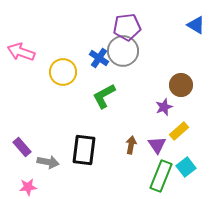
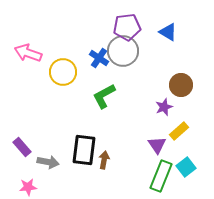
blue triangle: moved 28 px left, 7 px down
pink arrow: moved 7 px right, 1 px down
brown arrow: moved 27 px left, 15 px down
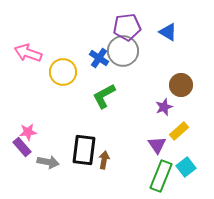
pink star: moved 55 px up
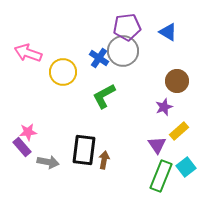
brown circle: moved 4 px left, 4 px up
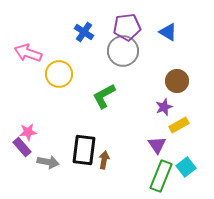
blue cross: moved 15 px left, 26 px up
yellow circle: moved 4 px left, 2 px down
yellow rectangle: moved 6 px up; rotated 12 degrees clockwise
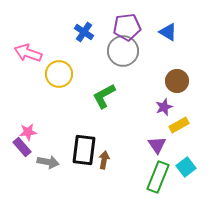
green rectangle: moved 3 px left, 1 px down
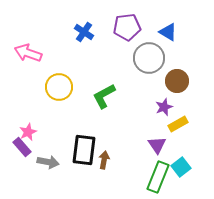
gray circle: moved 26 px right, 7 px down
yellow circle: moved 13 px down
yellow rectangle: moved 1 px left, 1 px up
pink star: rotated 18 degrees counterclockwise
cyan square: moved 5 px left
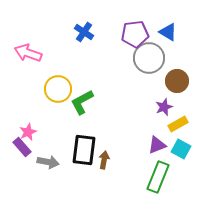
purple pentagon: moved 8 px right, 7 px down
yellow circle: moved 1 px left, 2 px down
green L-shape: moved 22 px left, 6 px down
purple triangle: rotated 42 degrees clockwise
cyan square: moved 18 px up; rotated 24 degrees counterclockwise
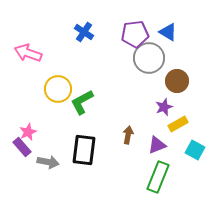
cyan square: moved 14 px right, 1 px down
brown arrow: moved 24 px right, 25 px up
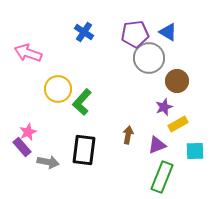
green L-shape: rotated 20 degrees counterclockwise
cyan square: moved 1 px down; rotated 30 degrees counterclockwise
green rectangle: moved 4 px right
